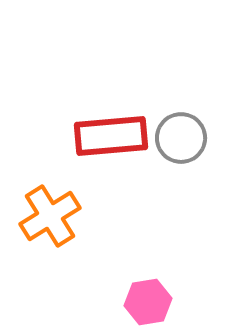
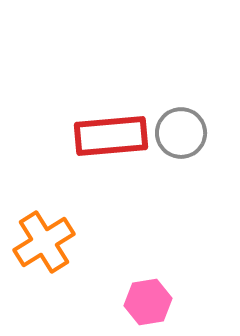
gray circle: moved 5 px up
orange cross: moved 6 px left, 26 px down
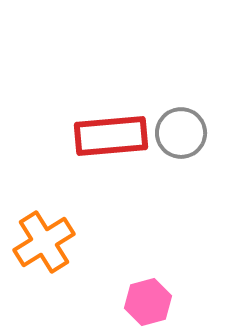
pink hexagon: rotated 6 degrees counterclockwise
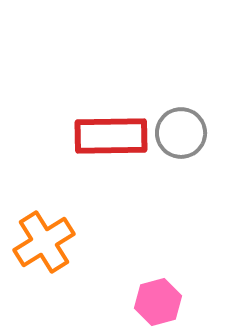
red rectangle: rotated 4 degrees clockwise
pink hexagon: moved 10 px right
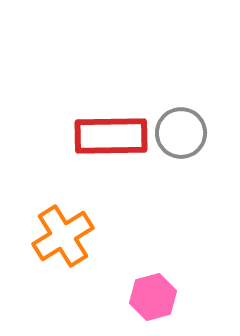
orange cross: moved 19 px right, 6 px up
pink hexagon: moved 5 px left, 5 px up
